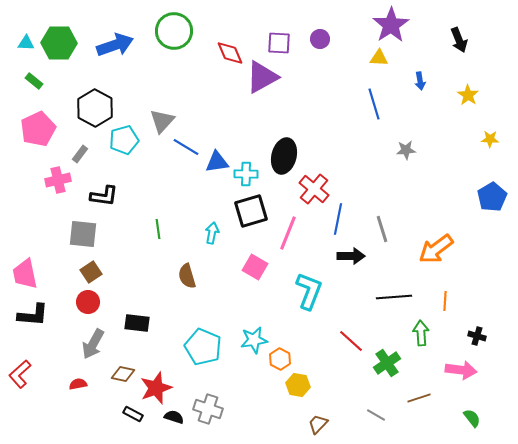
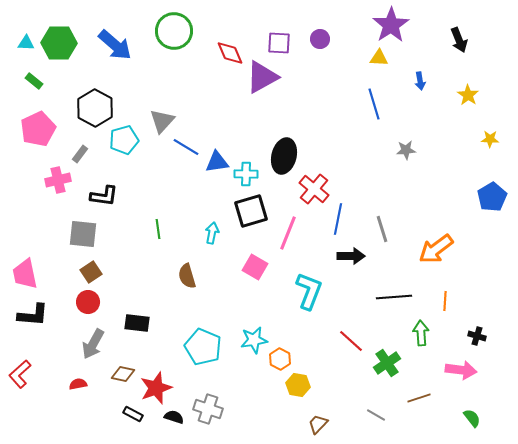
blue arrow at (115, 45): rotated 60 degrees clockwise
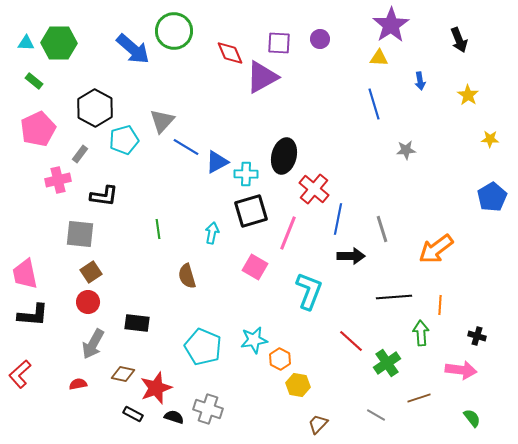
blue arrow at (115, 45): moved 18 px right, 4 px down
blue triangle at (217, 162): rotated 20 degrees counterclockwise
gray square at (83, 234): moved 3 px left
orange line at (445, 301): moved 5 px left, 4 px down
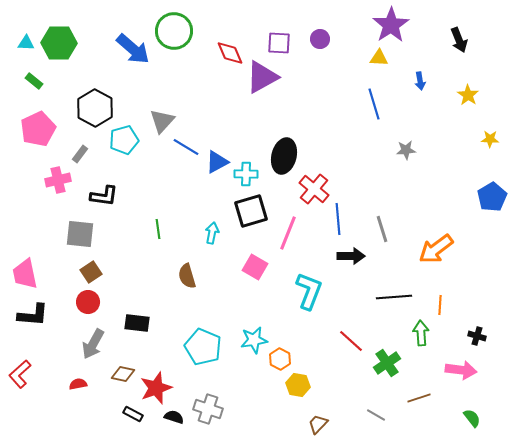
blue line at (338, 219): rotated 16 degrees counterclockwise
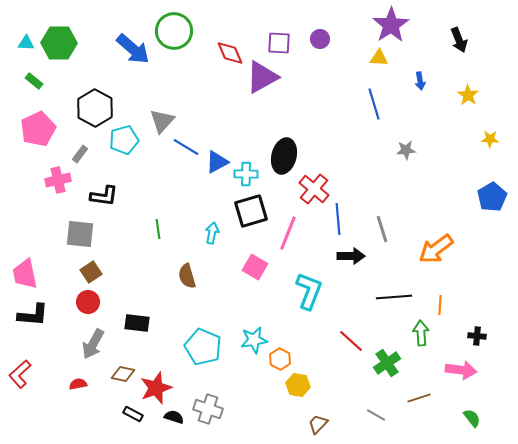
black cross at (477, 336): rotated 12 degrees counterclockwise
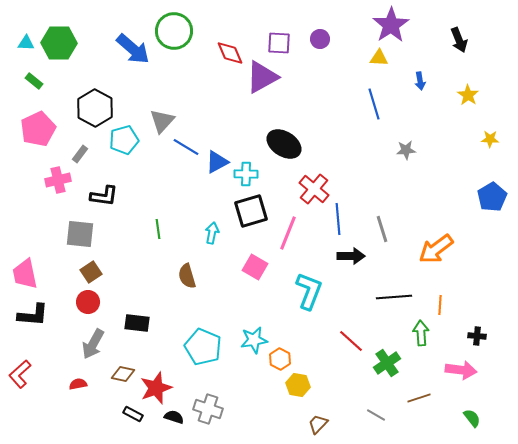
black ellipse at (284, 156): moved 12 px up; rotated 72 degrees counterclockwise
